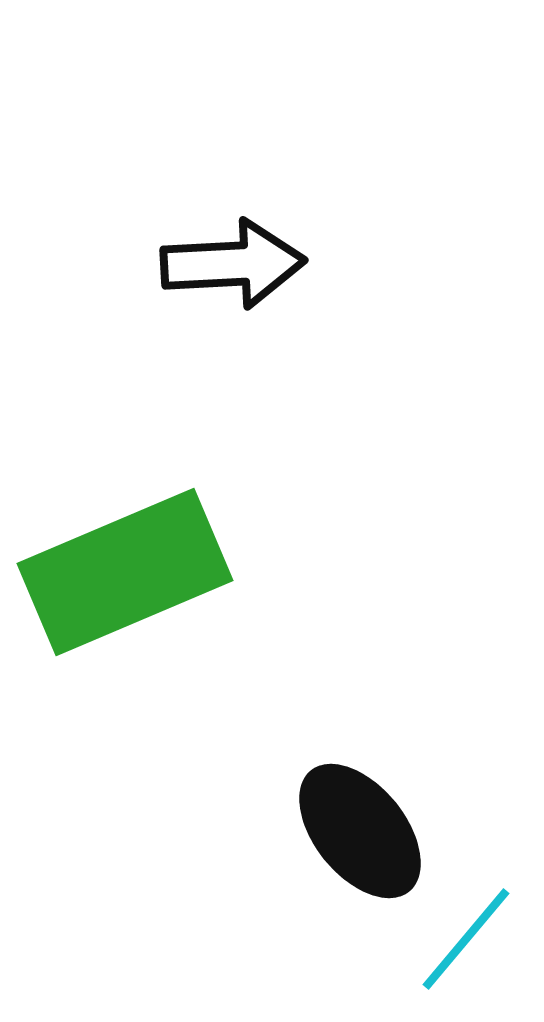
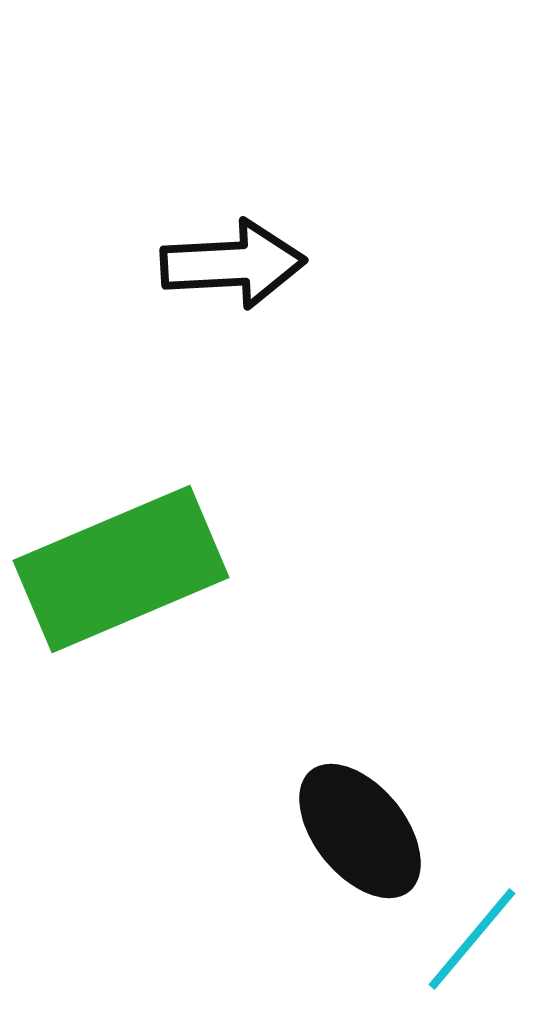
green rectangle: moved 4 px left, 3 px up
cyan line: moved 6 px right
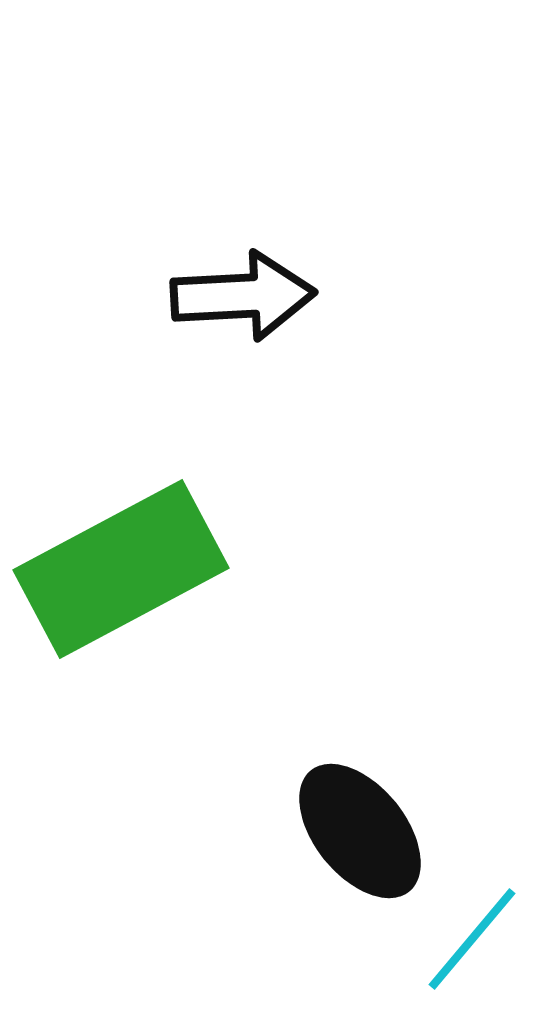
black arrow: moved 10 px right, 32 px down
green rectangle: rotated 5 degrees counterclockwise
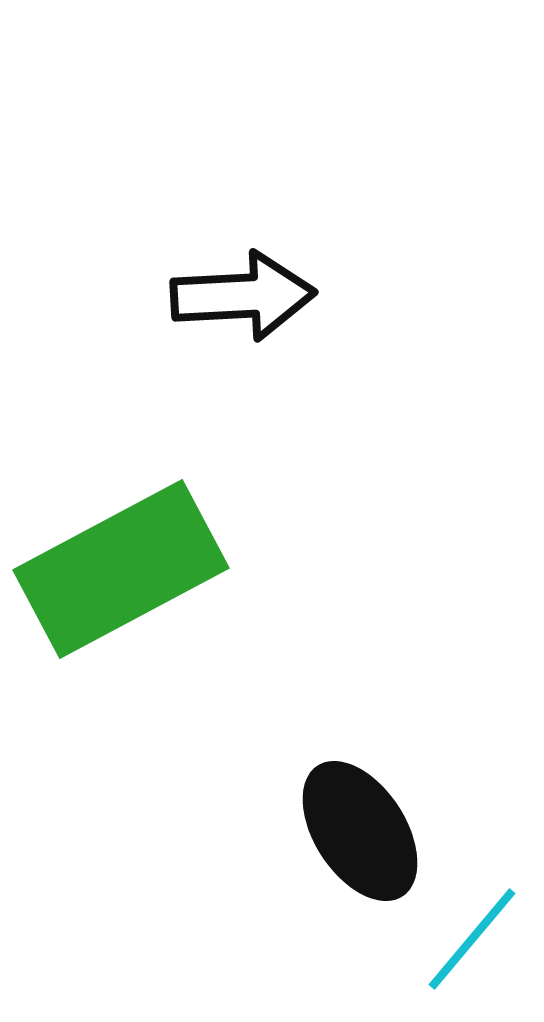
black ellipse: rotated 6 degrees clockwise
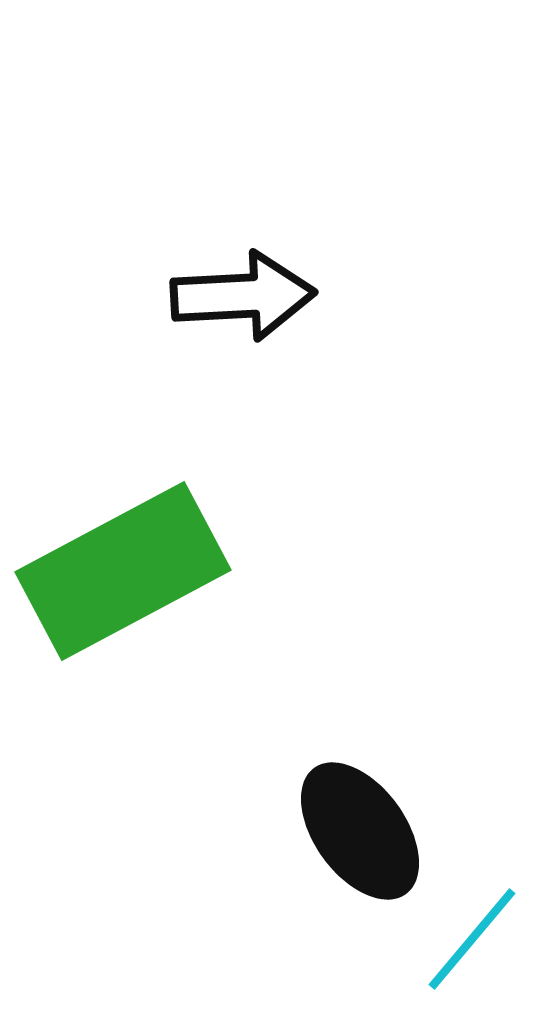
green rectangle: moved 2 px right, 2 px down
black ellipse: rotated 3 degrees counterclockwise
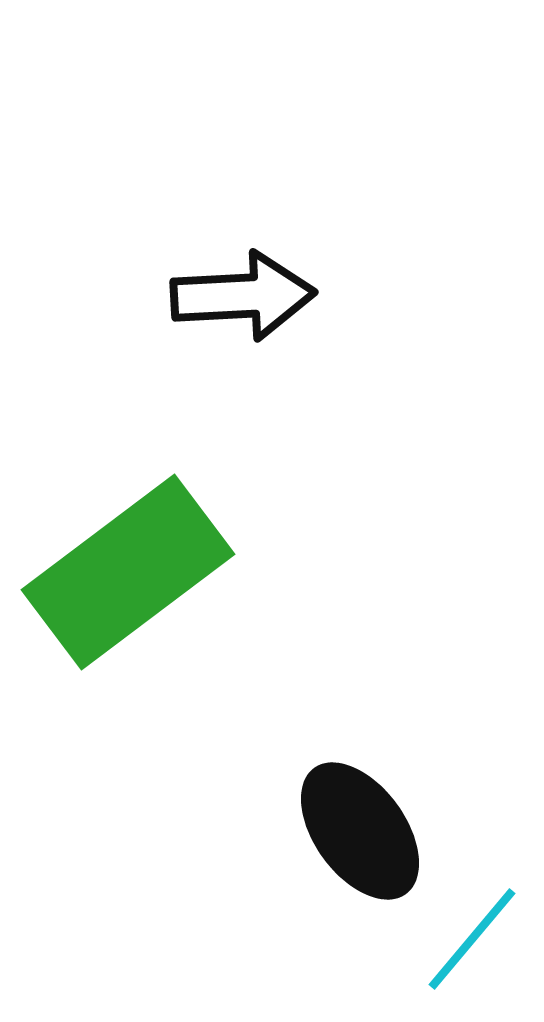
green rectangle: moved 5 px right, 1 px down; rotated 9 degrees counterclockwise
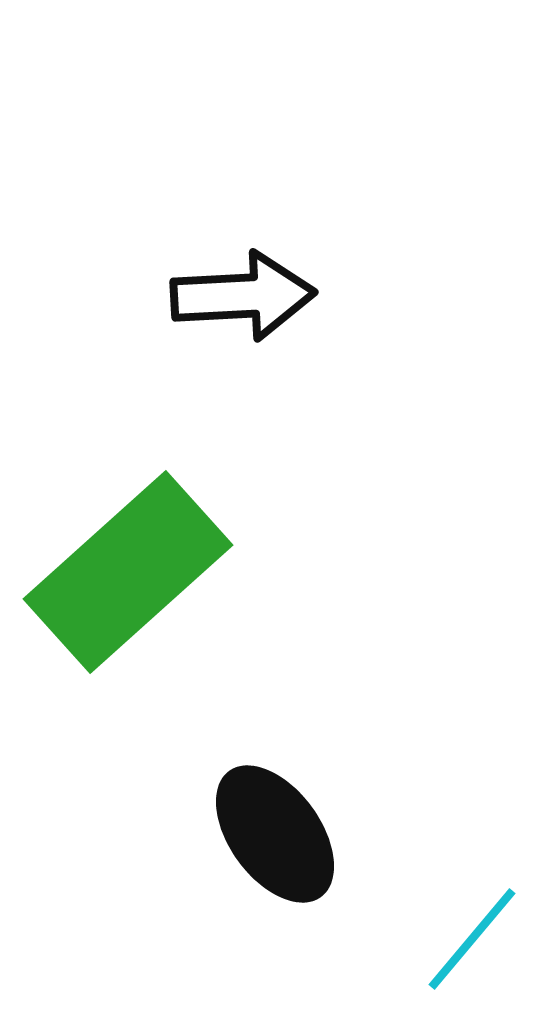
green rectangle: rotated 5 degrees counterclockwise
black ellipse: moved 85 px left, 3 px down
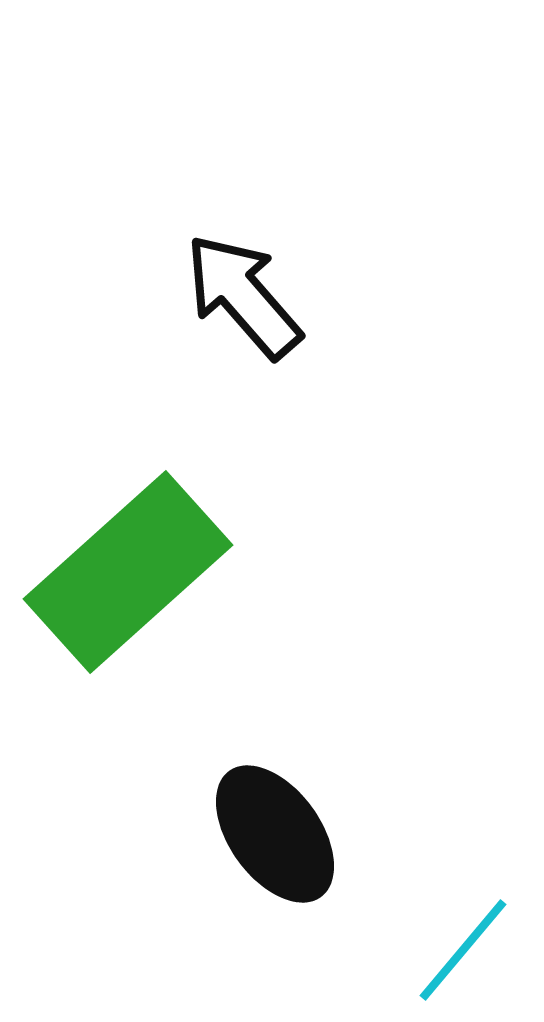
black arrow: rotated 128 degrees counterclockwise
cyan line: moved 9 px left, 11 px down
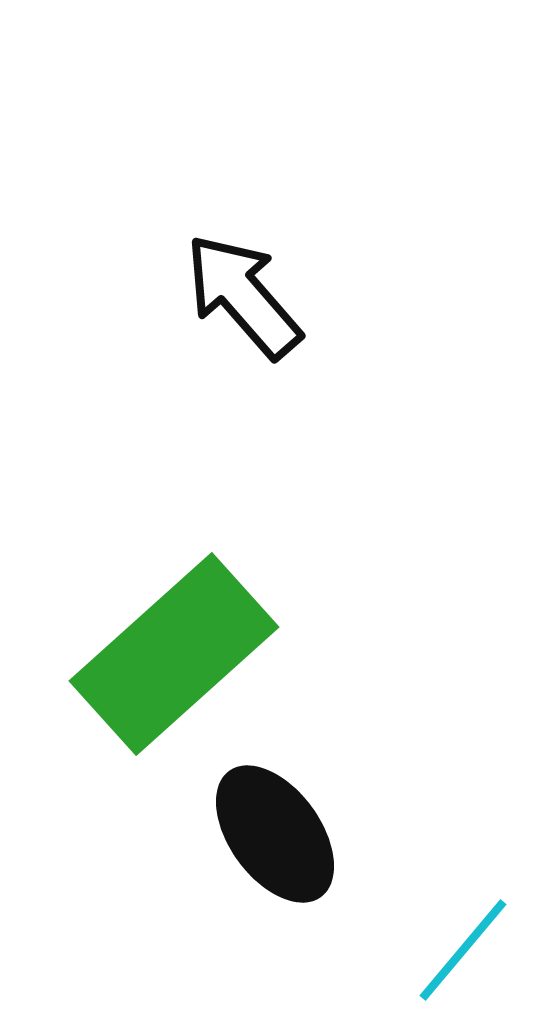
green rectangle: moved 46 px right, 82 px down
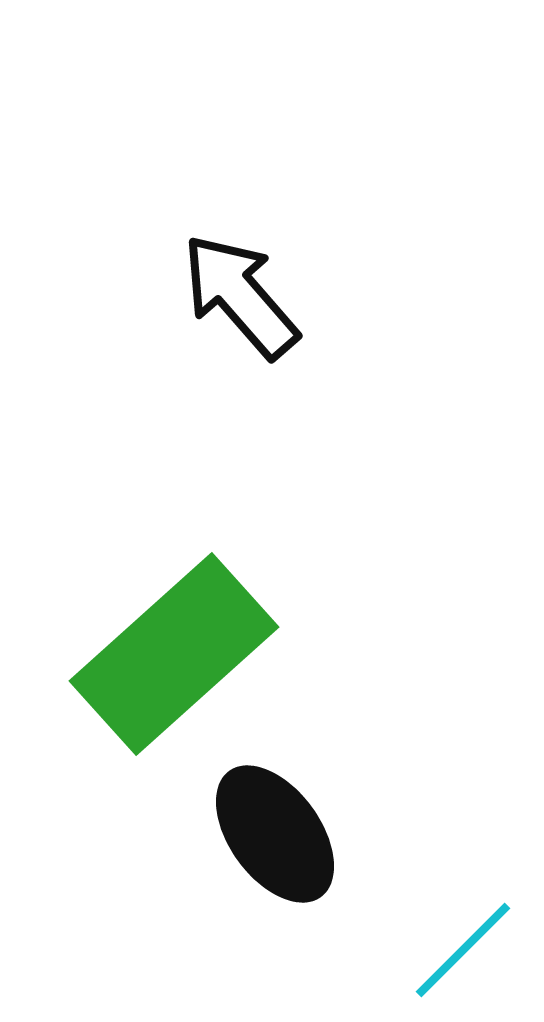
black arrow: moved 3 px left
cyan line: rotated 5 degrees clockwise
